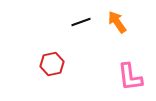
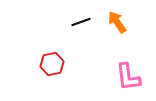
pink L-shape: moved 2 px left
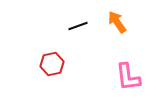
black line: moved 3 px left, 4 px down
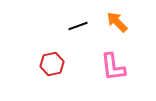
orange arrow: rotated 10 degrees counterclockwise
pink L-shape: moved 15 px left, 10 px up
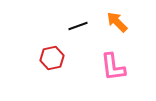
red hexagon: moved 6 px up
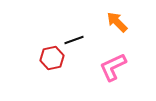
black line: moved 4 px left, 14 px down
pink L-shape: rotated 72 degrees clockwise
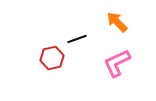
black line: moved 3 px right, 1 px up
pink L-shape: moved 4 px right, 4 px up
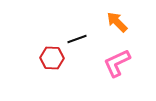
red hexagon: rotated 15 degrees clockwise
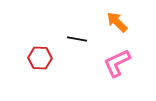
black line: rotated 30 degrees clockwise
red hexagon: moved 12 px left
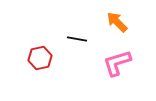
red hexagon: rotated 15 degrees counterclockwise
pink L-shape: rotated 8 degrees clockwise
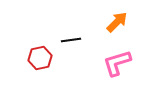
orange arrow: rotated 90 degrees clockwise
black line: moved 6 px left, 1 px down; rotated 18 degrees counterclockwise
